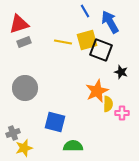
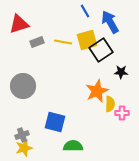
gray rectangle: moved 13 px right
black square: rotated 35 degrees clockwise
black star: rotated 16 degrees counterclockwise
gray circle: moved 2 px left, 2 px up
yellow semicircle: moved 2 px right
gray cross: moved 9 px right, 2 px down
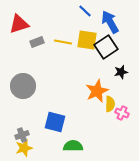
blue line: rotated 16 degrees counterclockwise
yellow square: rotated 25 degrees clockwise
black square: moved 5 px right, 3 px up
black star: rotated 16 degrees counterclockwise
pink cross: rotated 24 degrees clockwise
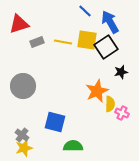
gray cross: rotated 32 degrees counterclockwise
